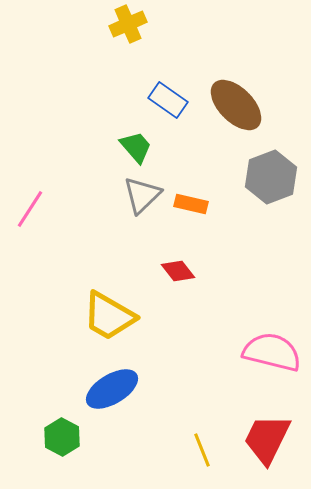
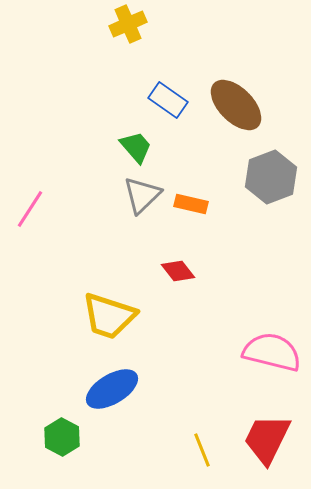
yellow trapezoid: rotated 12 degrees counterclockwise
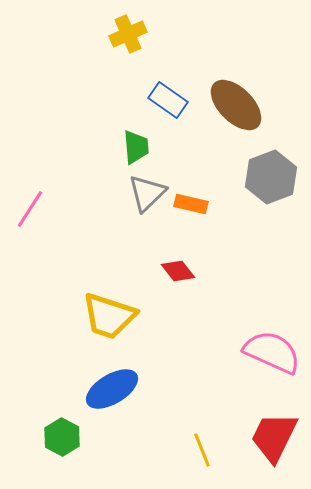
yellow cross: moved 10 px down
green trapezoid: rotated 36 degrees clockwise
gray triangle: moved 5 px right, 2 px up
pink semicircle: rotated 10 degrees clockwise
red trapezoid: moved 7 px right, 2 px up
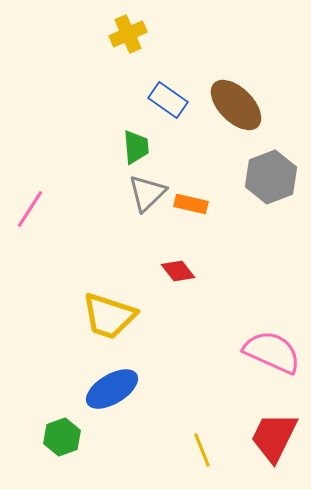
green hexagon: rotated 12 degrees clockwise
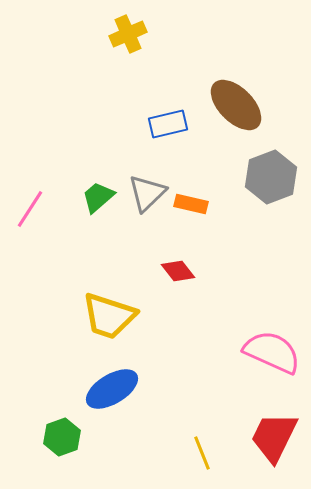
blue rectangle: moved 24 px down; rotated 48 degrees counterclockwise
green trapezoid: moved 38 px left, 50 px down; rotated 126 degrees counterclockwise
yellow line: moved 3 px down
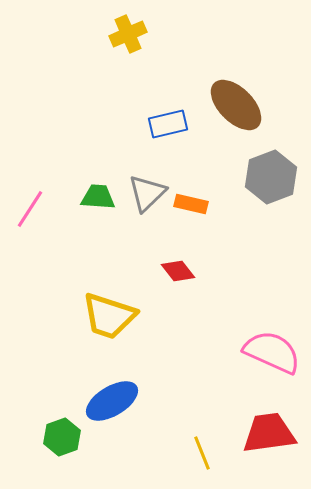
green trapezoid: rotated 45 degrees clockwise
blue ellipse: moved 12 px down
red trapezoid: moved 5 px left, 4 px up; rotated 56 degrees clockwise
